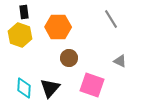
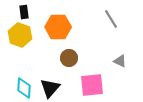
pink square: rotated 25 degrees counterclockwise
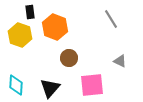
black rectangle: moved 6 px right
orange hexagon: moved 3 px left; rotated 20 degrees clockwise
cyan diamond: moved 8 px left, 3 px up
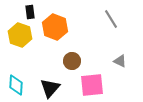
brown circle: moved 3 px right, 3 px down
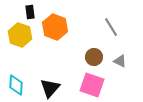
gray line: moved 8 px down
brown circle: moved 22 px right, 4 px up
pink square: rotated 25 degrees clockwise
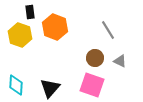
gray line: moved 3 px left, 3 px down
brown circle: moved 1 px right, 1 px down
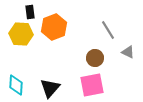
orange hexagon: moved 1 px left; rotated 20 degrees clockwise
yellow hexagon: moved 1 px right, 1 px up; rotated 15 degrees counterclockwise
gray triangle: moved 8 px right, 9 px up
pink square: rotated 30 degrees counterclockwise
